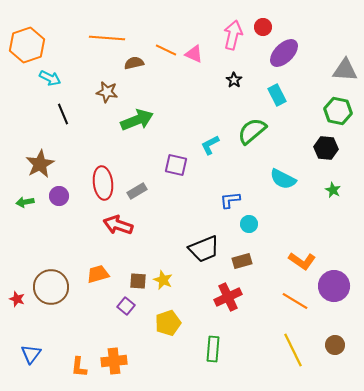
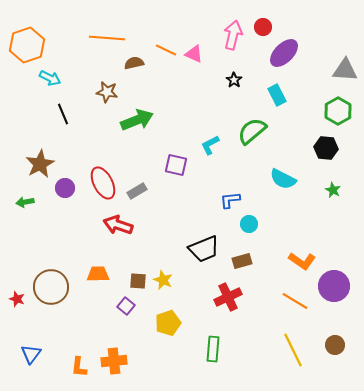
green hexagon at (338, 111): rotated 20 degrees clockwise
red ellipse at (103, 183): rotated 20 degrees counterclockwise
purple circle at (59, 196): moved 6 px right, 8 px up
orange trapezoid at (98, 274): rotated 15 degrees clockwise
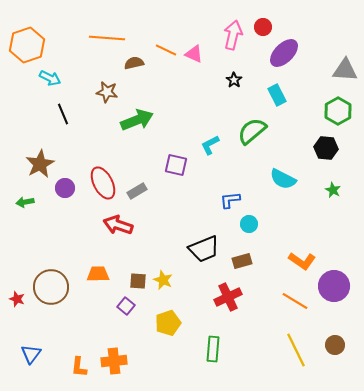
yellow line at (293, 350): moved 3 px right
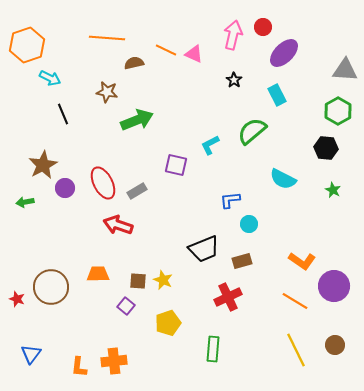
brown star at (40, 164): moved 3 px right, 1 px down
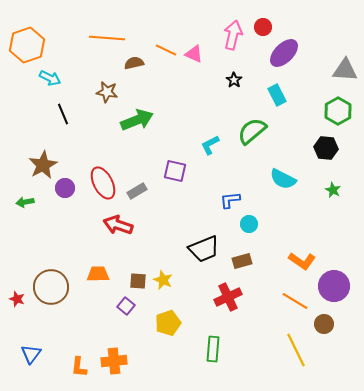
purple square at (176, 165): moved 1 px left, 6 px down
brown circle at (335, 345): moved 11 px left, 21 px up
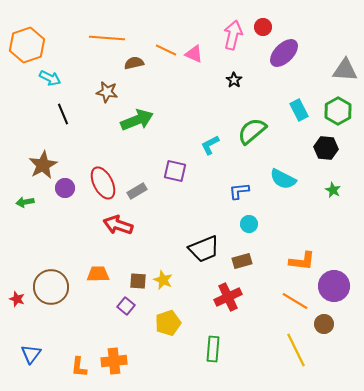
cyan rectangle at (277, 95): moved 22 px right, 15 px down
blue L-shape at (230, 200): moved 9 px right, 9 px up
orange L-shape at (302, 261): rotated 28 degrees counterclockwise
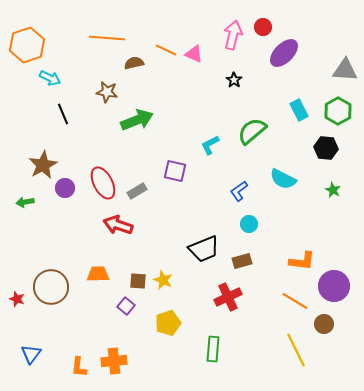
blue L-shape at (239, 191): rotated 30 degrees counterclockwise
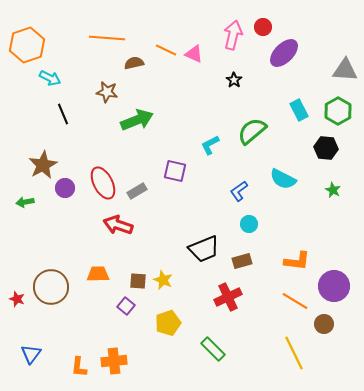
orange L-shape at (302, 261): moved 5 px left
green rectangle at (213, 349): rotated 50 degrees counterclockwise
yellow line at (296, 350): moved 2 px left, 3 px down
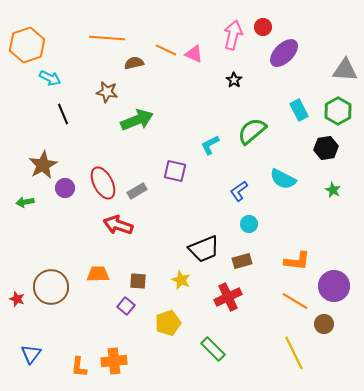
black hexagon at (326, 148): rotated 15 degrees counterclockwise
yellow star at (163, 280): moved 18 px right
